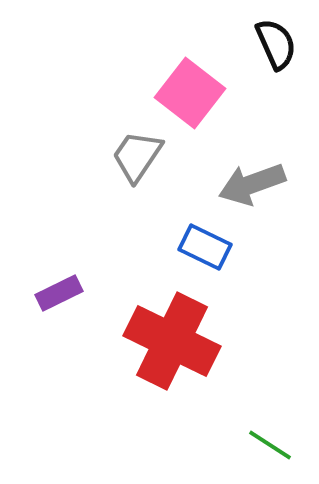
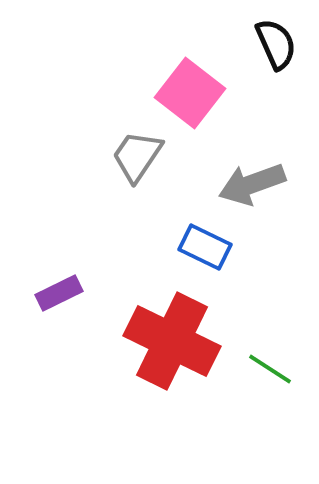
green line: moved 76 px up
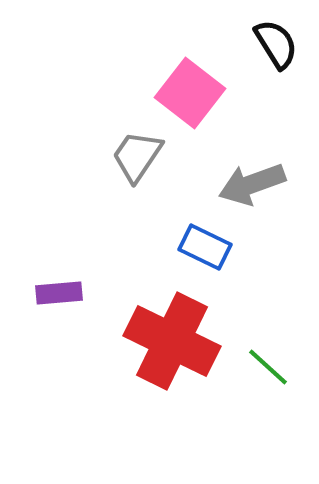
black semicircle: rotated 8 degrees counterclockwise
purple rectangle: rotated 21 degrees clockwise
green line: moved 2 px left, 2 px up; rotated 9 degrees clockwise
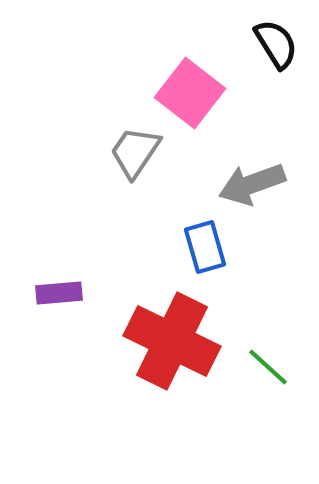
gray trapezoid: moved 2 px left, 4 px up
blue rectangle: rotated 48 degrees clockwise
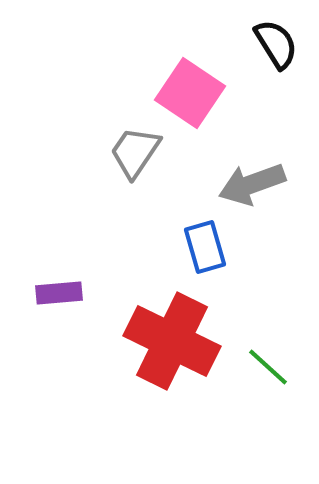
pink square: rotated 4 degrees counterclockwise
